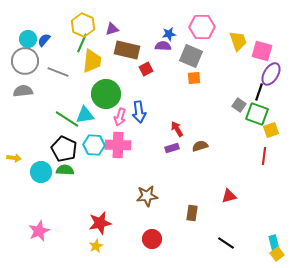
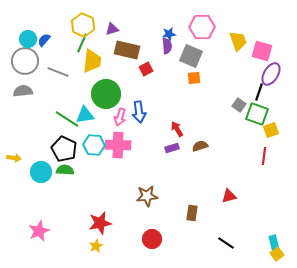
purple semicircle at (163, 46): moved 4 px right; rotated 84 degrees clockwise
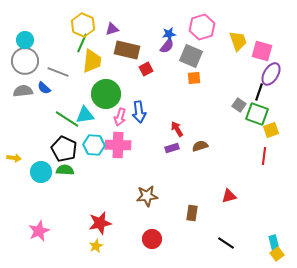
pink hexagon at (202, 27): rotated 15 degrees counterclockwise
cyan circle at (28, 39): moved 3 px left, 1 px down
blue semicircle at (44, 40): moved 48 px down; rotated 88 degrees counterclockwise
purple semicircle at (167, 46): rotated 42 degrees clockwise
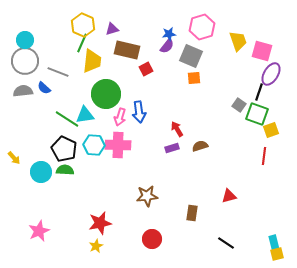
yellow arrow at (14, 158): rotated 40 degrees clockwise
yellow square at (277, 254): rotated 24 degrees clockwise
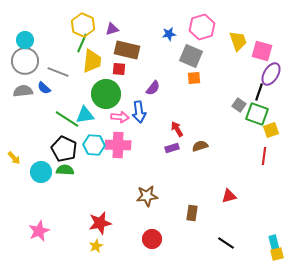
purple semicircle at (167, 46): moved 14 px left, 42 px down
red square at (146, 69): moved 27 px left; rotated 32 degrees clockwise
pink arrow at (120, 117): rotated 102 degrees counterclockwise
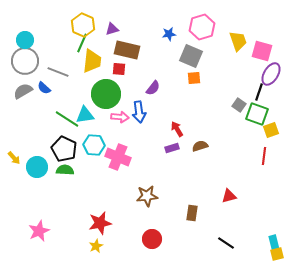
gray semicircle at (23, 91): rotated 24 degrees counterclockwise
pink cross at (118, 145): moved 12 px down; rotated 20 degrees clockwise
cyan circle at (41, 172): moved 4 px left, 5 px up
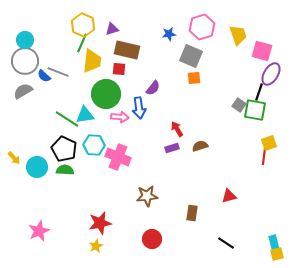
yellow trapezoid at (238, 41): moved 6 px up
blue semicircle at (44, 88): moved 12 px up
blue arrow at (139, 112): moved 4 px up
green square at (257, 114): moved 2 px left, 4 px up; rotated 10 degrees counterclockwise
yellow square at (271, 130): moved 2 px left, 13 px down
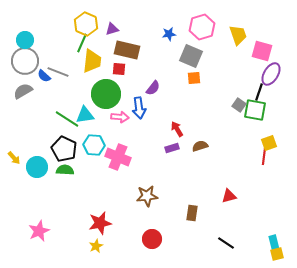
yellow hexagon at (83, 25): moved 3 px right, 1 px up
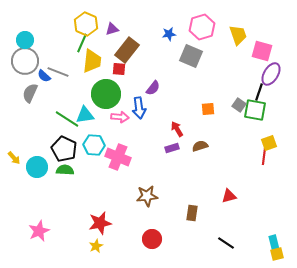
brown rectangle at (127, 50): rotated 65 degrees counterclockwise
orange square at (194, 78): moved 14 px right, 31 px down
gray semicircle at (23, 91): moved 7 px right, 2 px down; rotated 36 degrees counterclockwise
